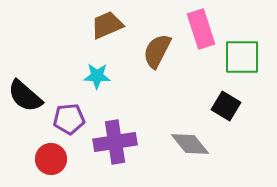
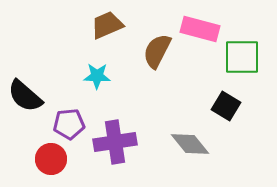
pink rectangle: moved 1 px left; rotated 57 degrees counterclockwise
purple pentagon: moved 5 px down
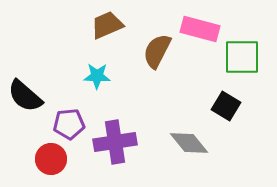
gray diamond: moved 1 px left, 1 px up
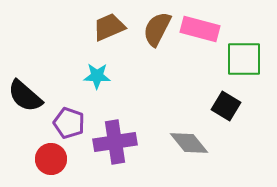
brown trapezoid: moved 2 px right, 2 px down
brown semicircle: moved 22 px up
green square: moved 2 px right, 2 px down
purple pentagon: moved 1 px up; rotated 24 degrees clockwise
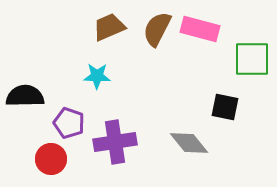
green square: moved 8 px right
black semicircle: rotated 138 degrees clockwise
black square: moved 1 px left, 1 px down; rotated 20 degrees counterclockwise
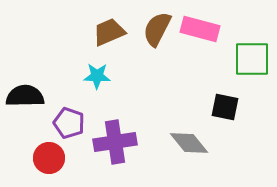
brown trapezoid: moved 5 px down
red circle: moved 2 px left, 1 px up
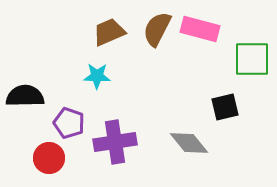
black square: rotated 24 degrees counterclockwise
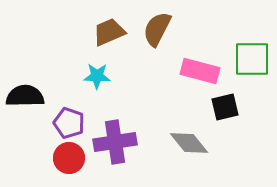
pink rectangle: moved 42 px down
red circle: moved 20 px right
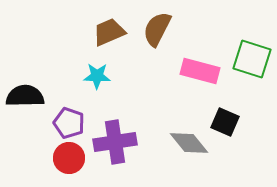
green square: rotated 18 degrees clockwise
black square: moved 15 px down; rotated 36 degrees clockwise
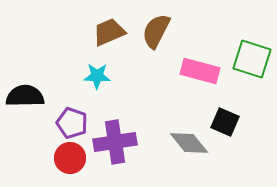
brown semicircle: moved 1 px left, 2 px down
purple pentagon: moved 3 px right
red circle: moved 1 px right
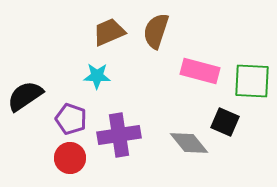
brown semicircle: rotated 9 degrees counterclockwise
green square: moved 22 px down; rotated 15 degrees counterclockwise
black semicircle: rotated 33 degrees counterclockwise
purple pentagon: moved 1 px left, 4 px up
purple cross: moved 4 px right, 7 px up
